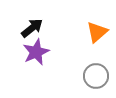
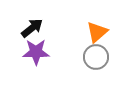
purple star: rotated 24 degrees clockwise
gray circle: moved 19 px up
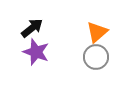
purple star: rotated 20 degrees clockwise
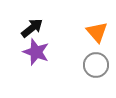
orange triangle: rotated 30 degrees counterclockwise
gray circle: moved 8 px down
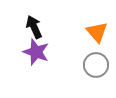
black arrow: moved 2 px right, 1 px up; rotated 75 degrees counterclockwise
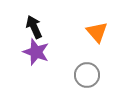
gray circle: moved 9 px left, 10 px down
